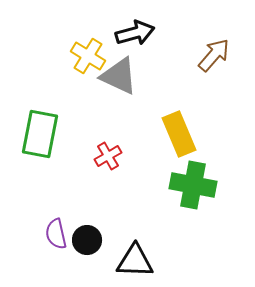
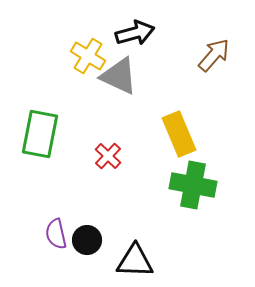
red cross: rotated 16 degrees counterclockwise
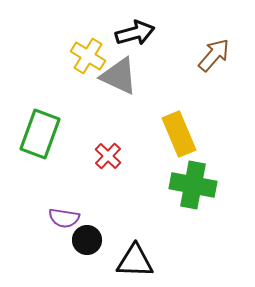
green rectangle: rotated 9 degrees clockwise
purple semicircle: moved 8 px right, 16 px up; rotated 68 degrees counterclockwise
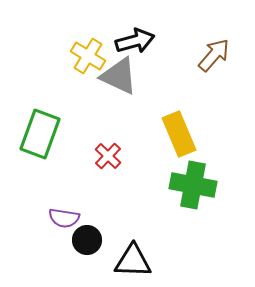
black arrow: moved 8 px down
black triangle: moved 2 px left
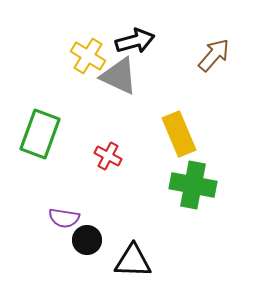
red cross: rotated 16 degrees counterclockwise
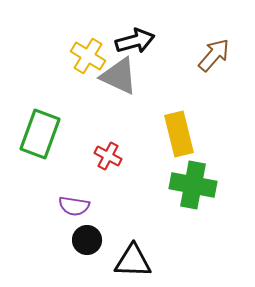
yellow rectangle: rotated 9 degrees clockwise
purple semicircle: moved 10 px right, 12 px up
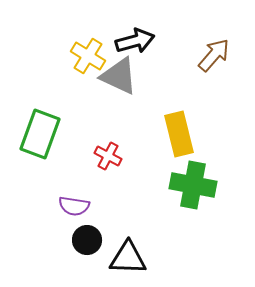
black triangle: moved 5 px left, 3 px up
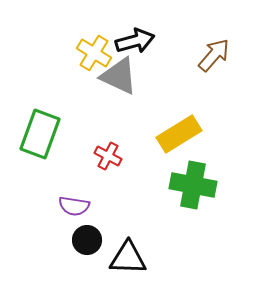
yellow cross: moved 6 px right, 3 px up
yellow rectangle: rotated 72 degrees clockwise
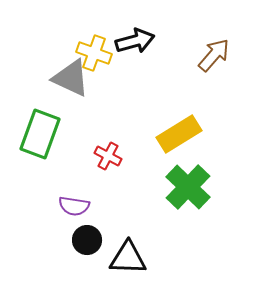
yellow cross: rotated 12 degrees counterclockwise
gray triangle: moved 48 px left, 2 px down
green cross: moved 5 px left, 2 px down; rotated 33 degrees clockwise
